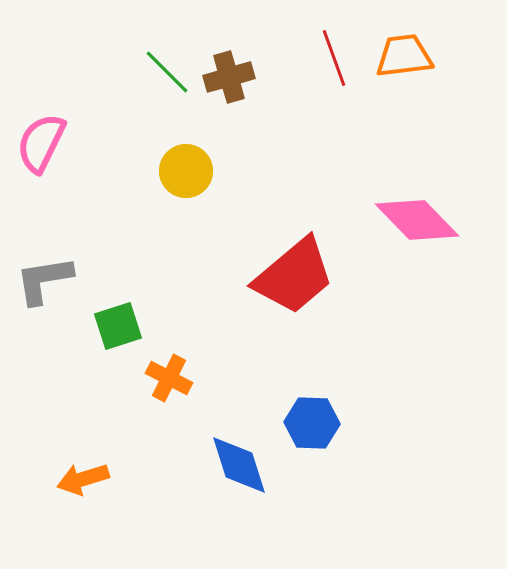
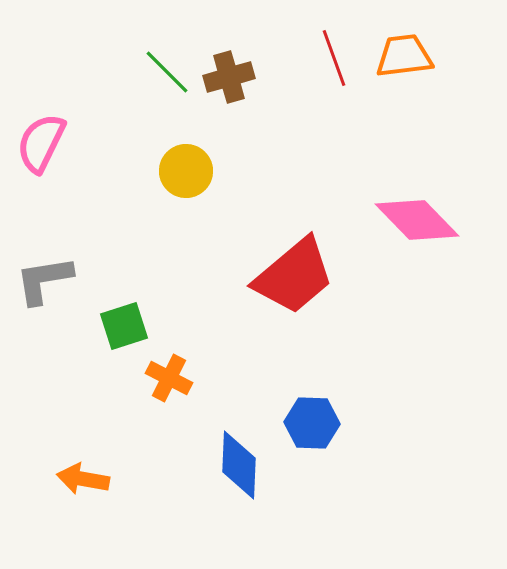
green square: moved 6 px right
blue diamond: rotated 20 degrees clockwise
orange arrow: rotated 27 degrees clockwise
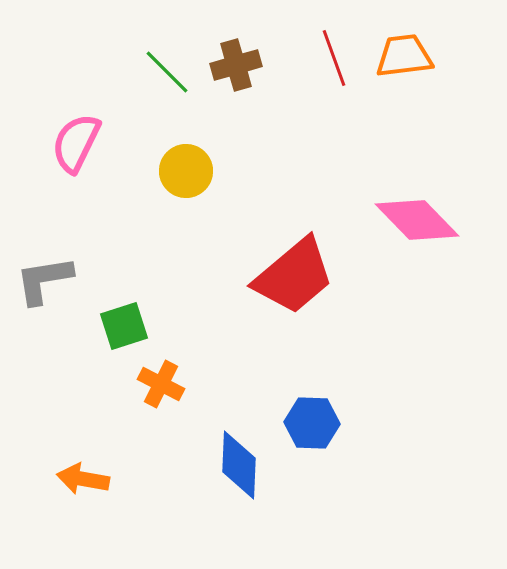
brown cross: moved 7 px right, 12 px up
pink semicircle: moved 35 px right
orange cross: moved 8 px left, 6 px down
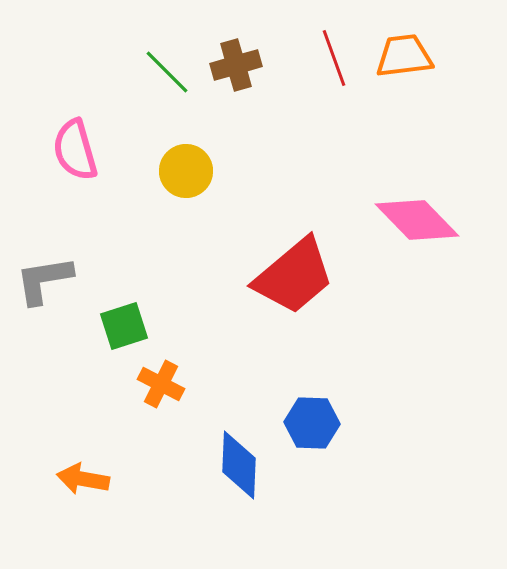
pink semicircle: moved 1 px left, 7 px down; rotated 42 degrees counterclockwise
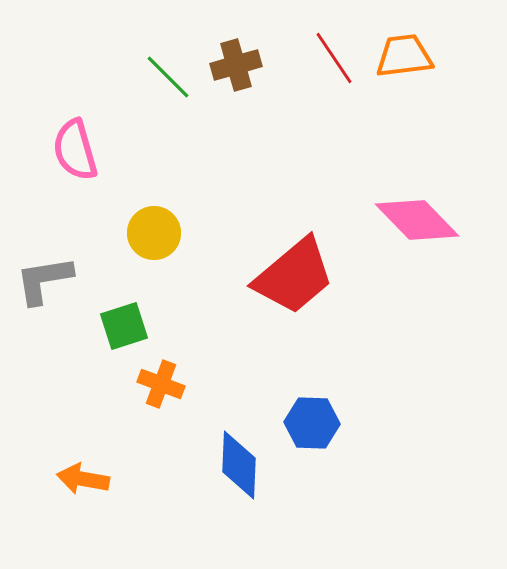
red line: rotated 14 degrees counterclockwise
green line: moved 1 px right, 5 px down
yellow circle: moved 32 px left, 62 px down
orange cross: rotated 6 degrees counterclockwise
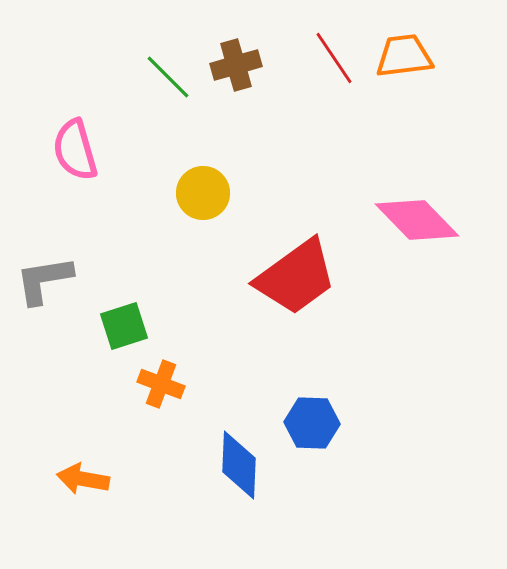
yellow circle: moved 49 px right, 40 px up
red trapezoid: moved 2 px right, 1 px down; rotated 4 degrees clockwise
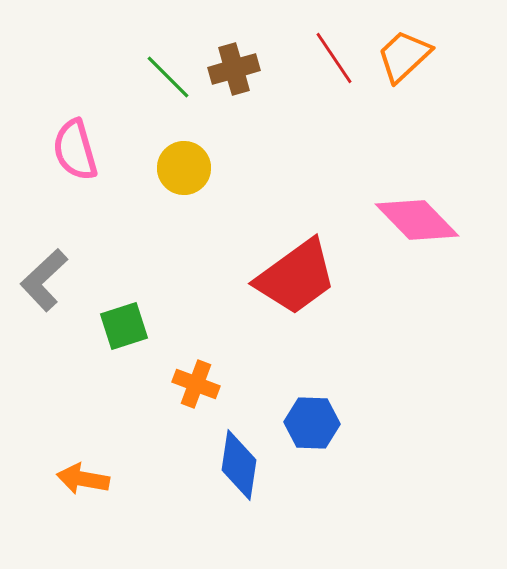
orange trapezoid: rotated 36 degrees counterclockwise
brown cross: moved 2 px left, 4 px down
yellow circle: moved 19 px left, 25 px up
gray L-shape: rotated 34 degrees counterclockwise
orange cross: moved 35 px right
blue diamond: rotated 6 degrees clockwise
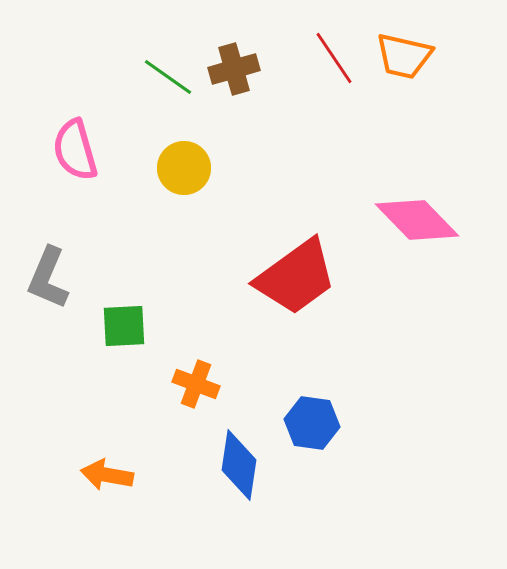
orange trapezoid: rotated 124 degrees counterclockwise
green line: rotated 10 degrees counterclockwise
gray L-shape: moved 4 px right, 2 px up; rotated 24 degrees counterclockwise
green square: rotated 15 degrees clockwise
blue hexagon: rotated 6 degrees clockwise
orange arrow: moved 24 px right, 4 px up
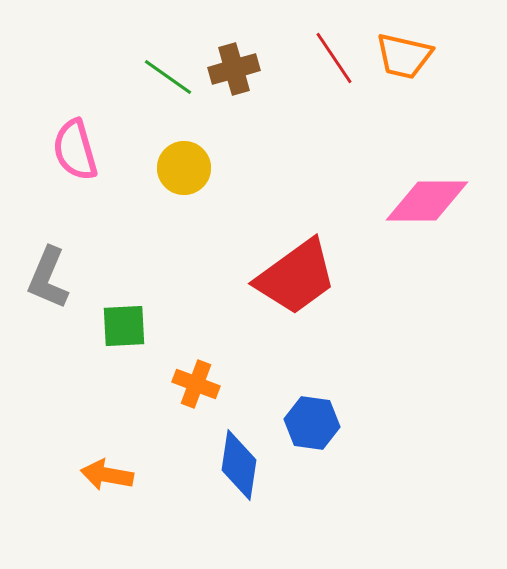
pink diamond: moved 10 px right, 19 px up; rotated 46 degrees counterclockwise
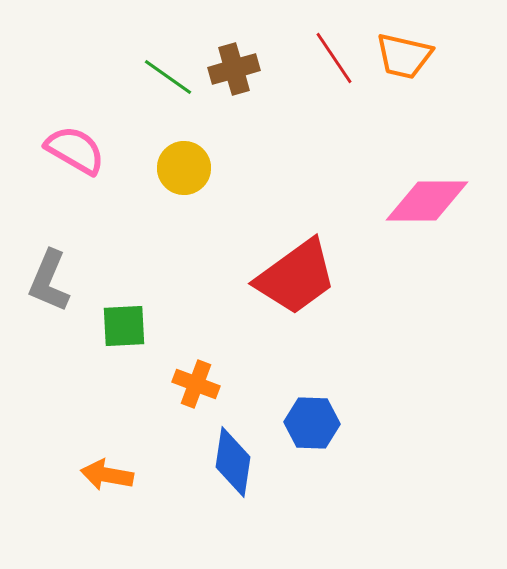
pink semicircle: rotated 136 degrees clockwise
gray L-shape: moved 1 px right, 3 px down
blue hexagon: rotated 6 degrees counterclockwise
blue diamond: moved 6 px left, 3 px up
